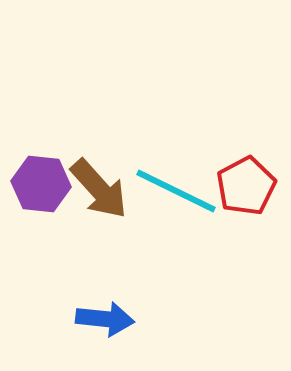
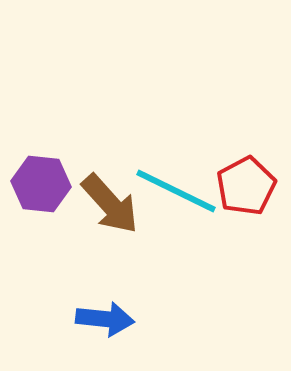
brown arrow: moved 11 px right, 15 px down
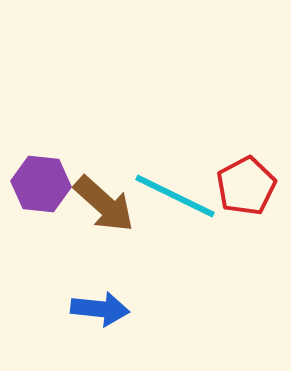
cyan line: moved 1 px left, 5 px down
brown arrow: moved 6 px left; rotated 6 degrees counterclockwise
blue arrow: moved 5 px left, 10 px up
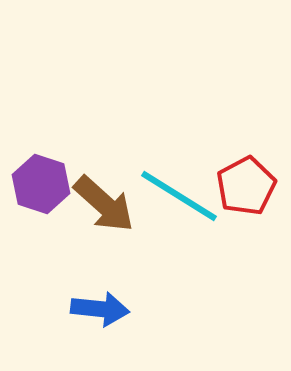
purple hexagon: rotated 12 degrees clockwise
cyan line: moved 4 px right; rotated 6 degrees clockwise
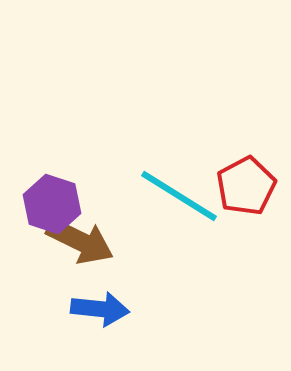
purple hexagon: moved 11 px right, 20 px down
brown arrow: moved 24 px left, 37 px down; rotated 16 degrees counterclockwise
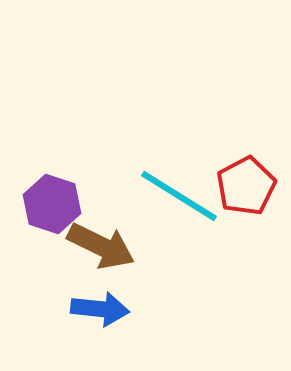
brown arrow: moved 21 px right, 5 px down
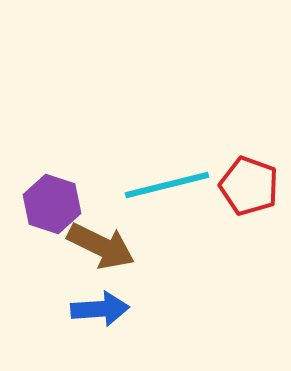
red pentagon: moved 3 px right; rotated 24 degrees counterclockwise
cyan line: moved 12 px left, 11 px up; rotated 46 degrees counterclockwise
blue arrow: rotated 10 degrees counterclockwise
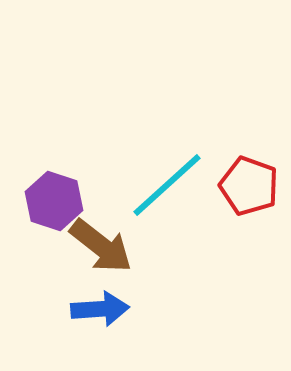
cyan line: rotated 28 degrees counterclockwise
purple hexagon: moved 2 px right, 3 px up
brown arrow: rotated 12 degrees clockwise
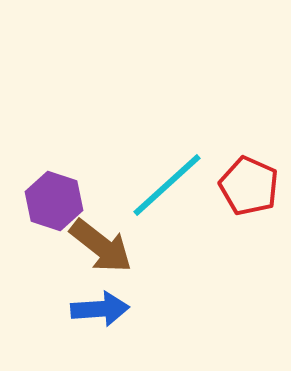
red pentagon: rotated 4 degrees clockwise
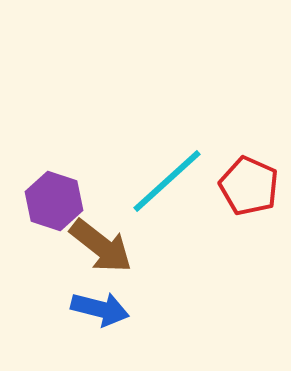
cyan line: moved 4 px up
blue arrow: rotated 18 degrees clockwise
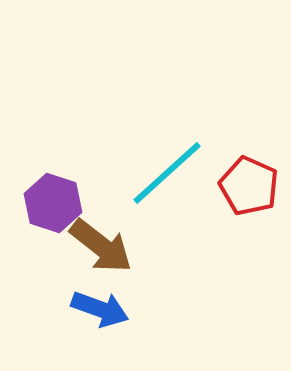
cyan line: moved 8 px up
purple hexagon: moved 1 px left, 2 px down
blue arrow: rotated 6 degrees clockwise
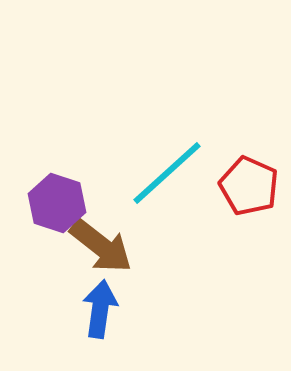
purple hexagon: moved 4 px right
blue arrow: rotated 102 degrees counterclockwise
